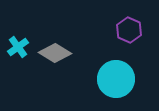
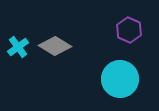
gray diamond: moved 7 px up
cyan circle: moved 4 px right
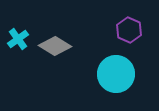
cyan cross: moved 8 px up
cyan circle: moved 4 px left, 5 px up
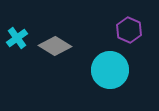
cyan cross: moved 1 px left, 1 px up
cyan circle: moved 6 px left, 4 px up
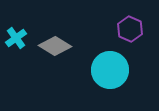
purple hexagon: moved 1 px right, 1 px up
cyan cross: moved 1 px left
